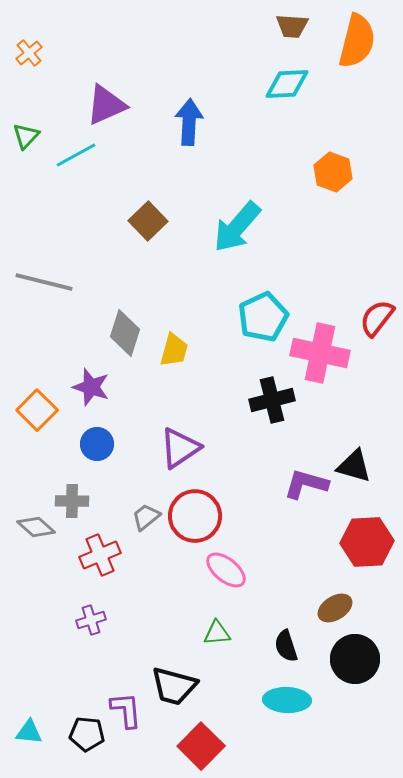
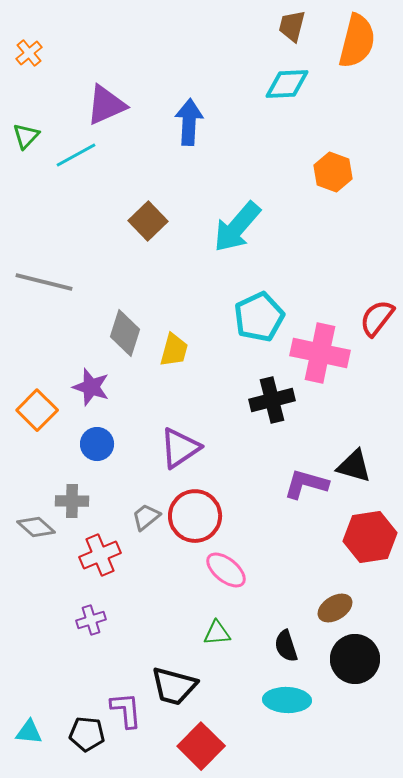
brown trapezoid at (292, 26): rotated 100 degrees clockwise
cyan pentagon at (263, 317): moved 4 px left
red hexagon at (367, 542): moved 3 px right, 5 px up; rotated 6 degrees counterclockwise
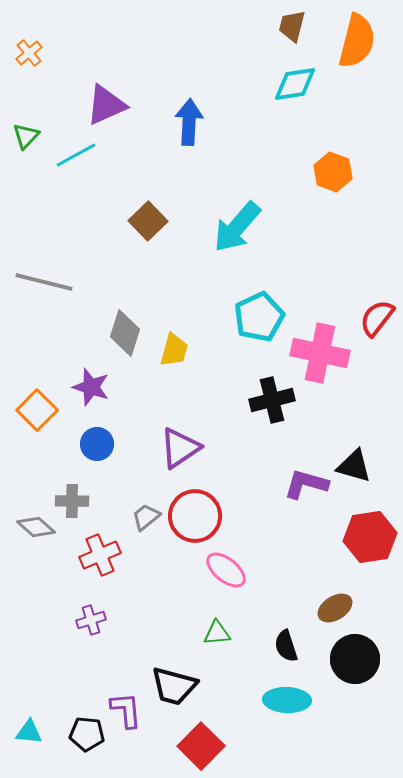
cyan diamond at (287, 84): moved 8 px right; rotated 6 degrees counterclockwise
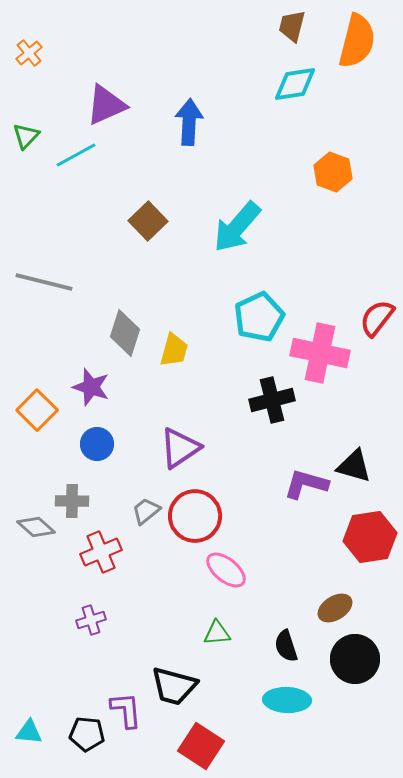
gray trapezoid at (146, 517): moved 6 px up
red cross at (100, 555): moved 1 px right, 3 px up
red square at (201, 746): rotated 12 degrees counterclockwise
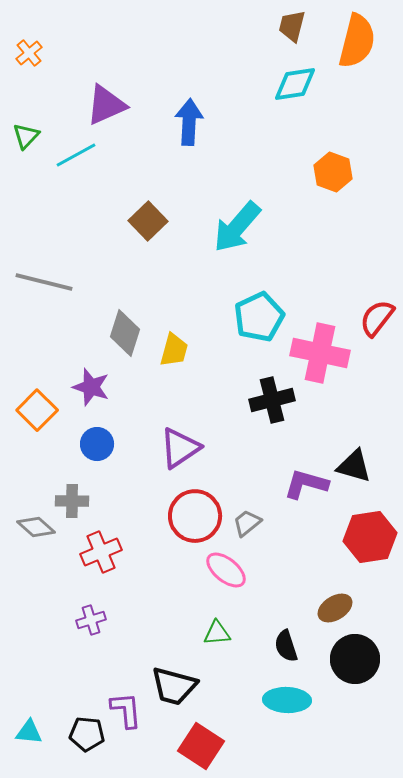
gray trapezoid at (146, 511): moved 101 px right, 12 px down
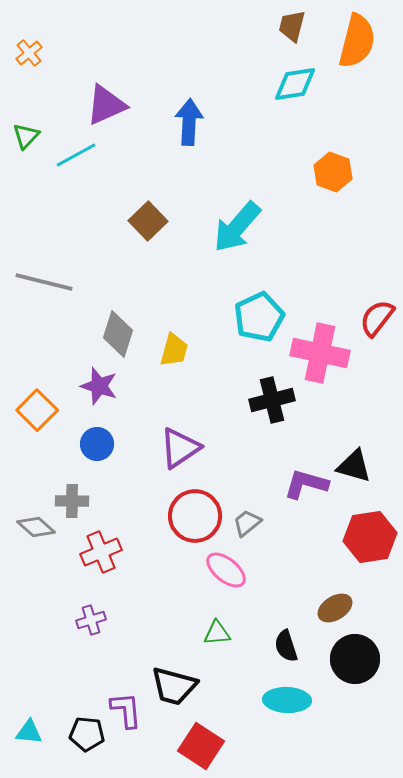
gray diamond at (125, 333): moved 7 px left, 1 px down
purple star at (91, 387): moved 8 px right, 1 px up
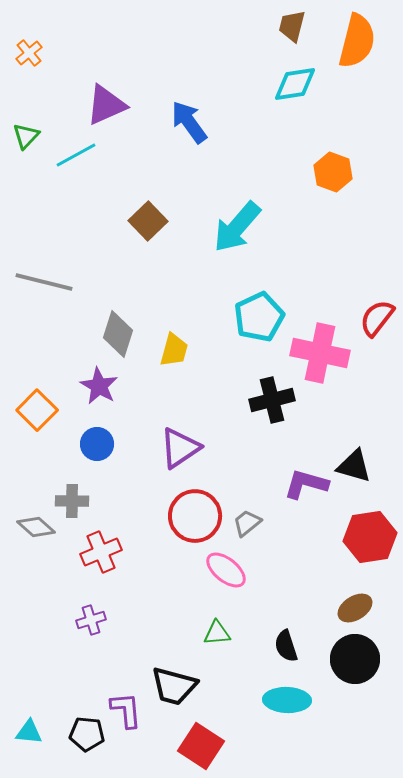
blue arrow at (189, 122): rotated 39 degrees counterclockwise
purple star at (99, 386): rotated 12 degrees clockwise
brown ellipse at (335, 608): moved 20 px right
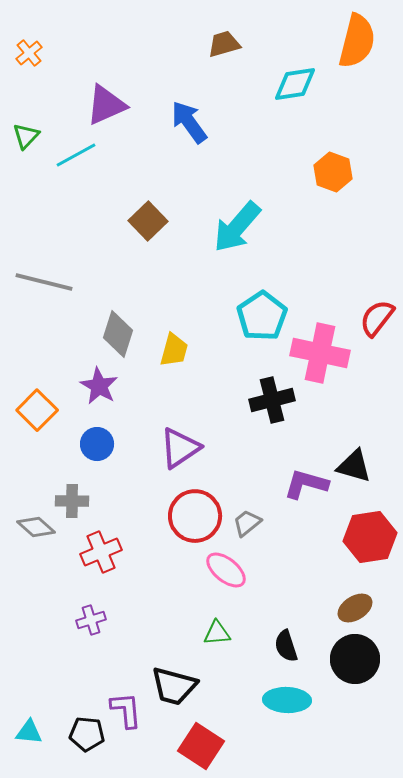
brown trapezoid at (292, 26): moved 68 px left, 18 px down; rotated 60 degrees clockwise
cyan pentagon at (259, 317): moved 3 px right, 1 px up; rotated 9 degrees counterclockwise
